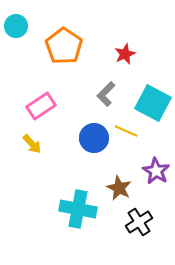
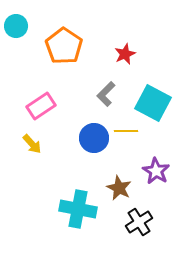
yellow line: rotated 25 degrees counterclockwise
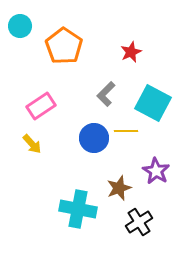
cyan circle: moved 4 px right
red star: moved 6 px right, 2 px up
brown star: rotated 25 degrees clockwise
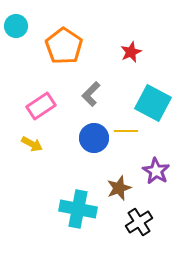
cyan circle: moved 4 px left
gray L-shape: moved 15 px left
yellow arrow: rotated 20 degrees counterclockwise
